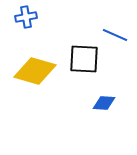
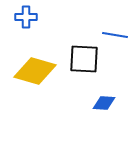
blue cross: rotated 10 degrees clockwise
blue line: rotated 15 degrees counterclockwise
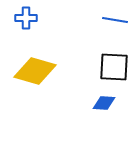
blue cross: moved 1 px down
blue line: moved 15 px up
black square: moved 30 px right, 8 px down
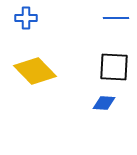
blue line: moved 1 px right, 2 px up; rotated 10 degrees counterclockwise
yellow diamond: rotated 30 degrees clockwise
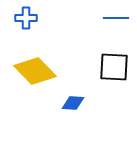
blue diamond: moved 31 px left
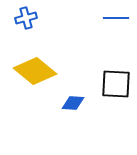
blue cross: rotated 15 degrees counterclockwise
black square: moved 2 px right, 17 px down
yellow diamond: rotated 6 degrees counterclockwise
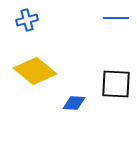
blue cross: moved 1 px right, 2 px down
blue diamond: moved 1 px right
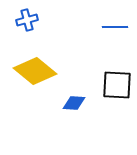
blue line: moved 1 px left, 9 px down
black square: moved 1 px right, 1 px down
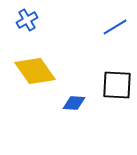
blue cross: rotated 15 degrees counterclockwise
blue line: rotated 30 degrees counterclockwise
yellow diamond: rotated 15 degrees clockwise
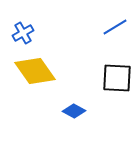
blue cross: moved 4 px left, 13 px down
black square: moved 7 px up
blue diamond: moved 8 px down; rotated 25 degrees clockwise
